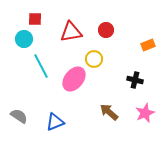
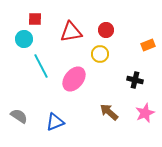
yellow circle: moved 6 px right, 5 px up
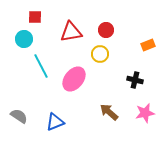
red square: moved 2 px up
pink star: rotated 12 degrees clockwise
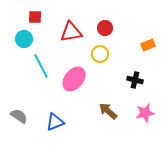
red circle: moved 1 px left, 2 px up
brown arrow: moved 1 px left, 1 px up
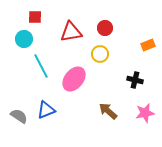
blue triangle: moved 9 px left, 12 px up
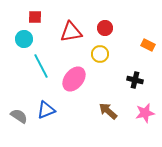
orange rectangle: rotated 48 degrees clockwise
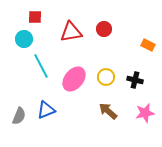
red circle: moved 1 px left, 1 px down
yellow circle: moved 6 px right, 23 px down
gray semicircle: rotated 78 degrees clockwise
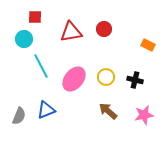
pink star: moved 1 px left, 2 px down
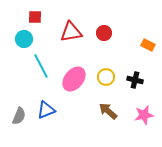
red circle: moved 4 px down
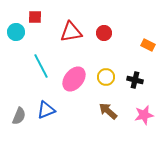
cyan circle: moved 8 px left, 7 px up
